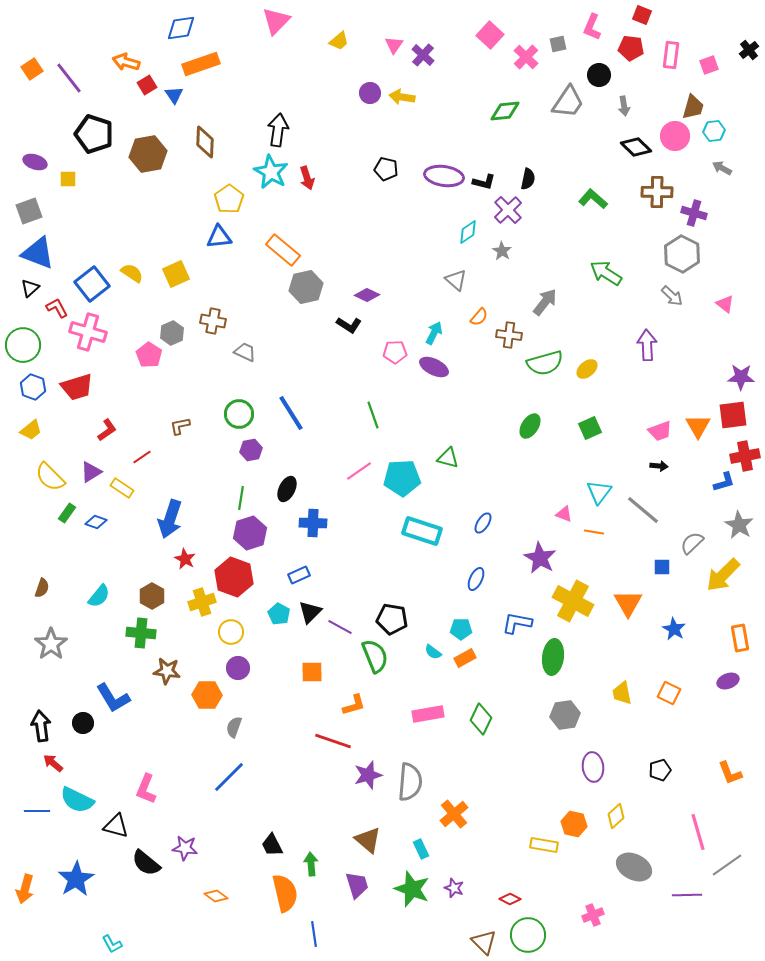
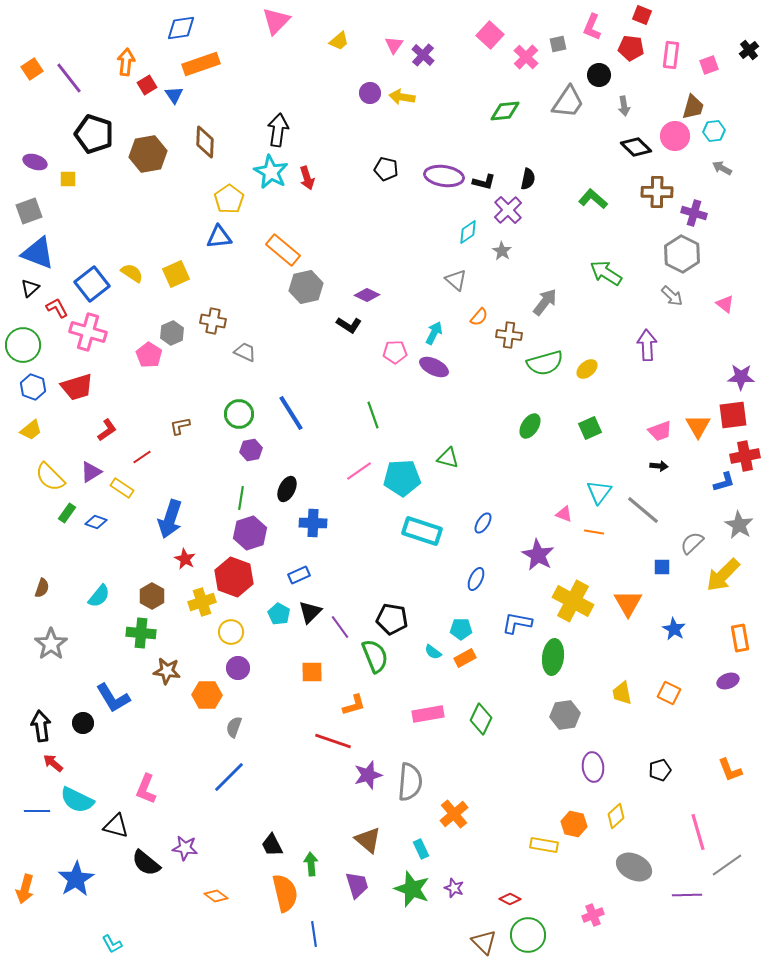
orange arrow at (126, 62): rotated 80 degrees clockwise
purple star at (540, 558): moved 2 px left, 3 px up
purple line at (340, 627): rotated 25 degrees clockwise
orange L-shape at (730, 773): moved 3 px up
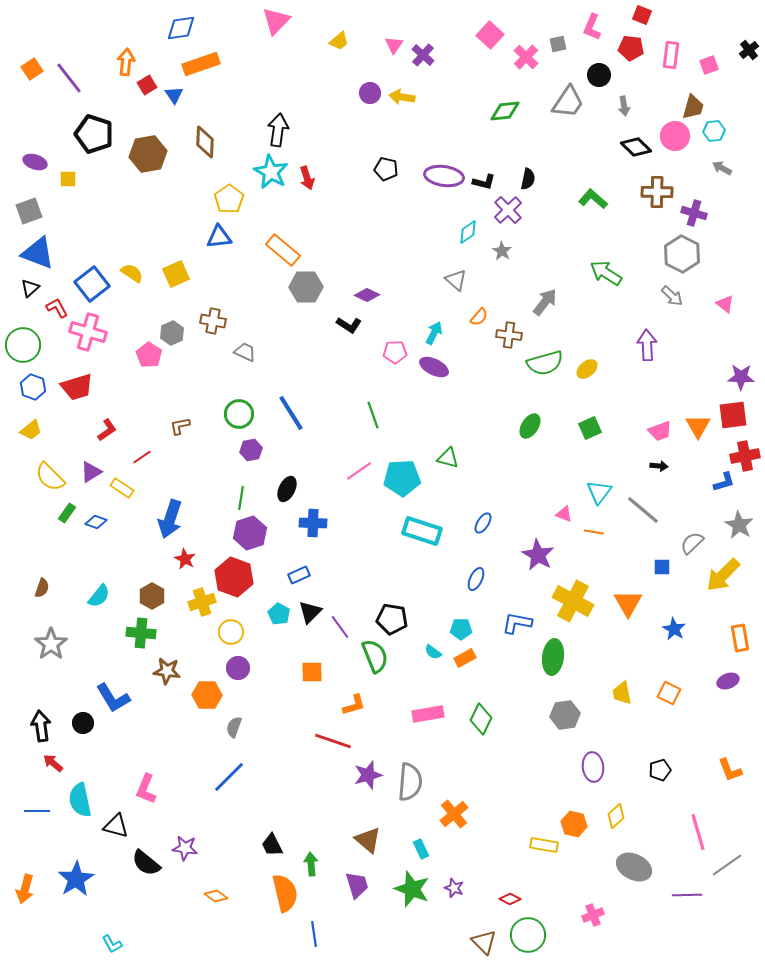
gray hexagon at (306, 287): rotated 12 degrees clockwise
cyan semicircle at (77, 800): moved 3 px right; rotated 52 degrees clockwise
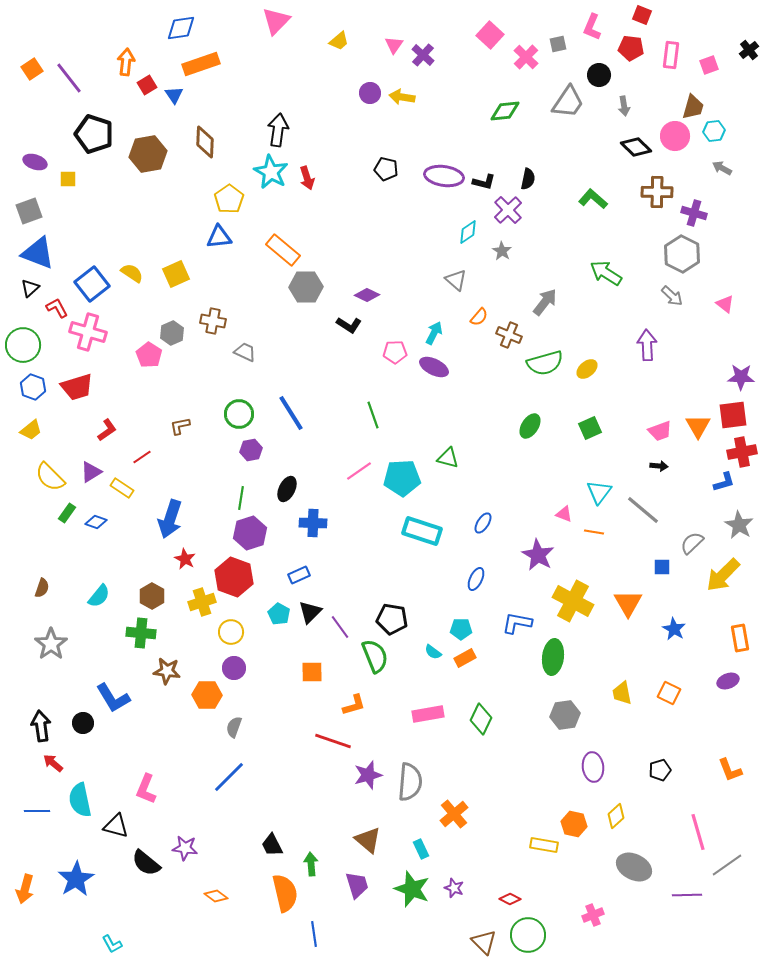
brown cross at (509, 335): rotated 15 degrees clockwise
red cross at (745, 456): moved 3 px left, 4 px up
purple circle at (238, 668): moved 4 px left
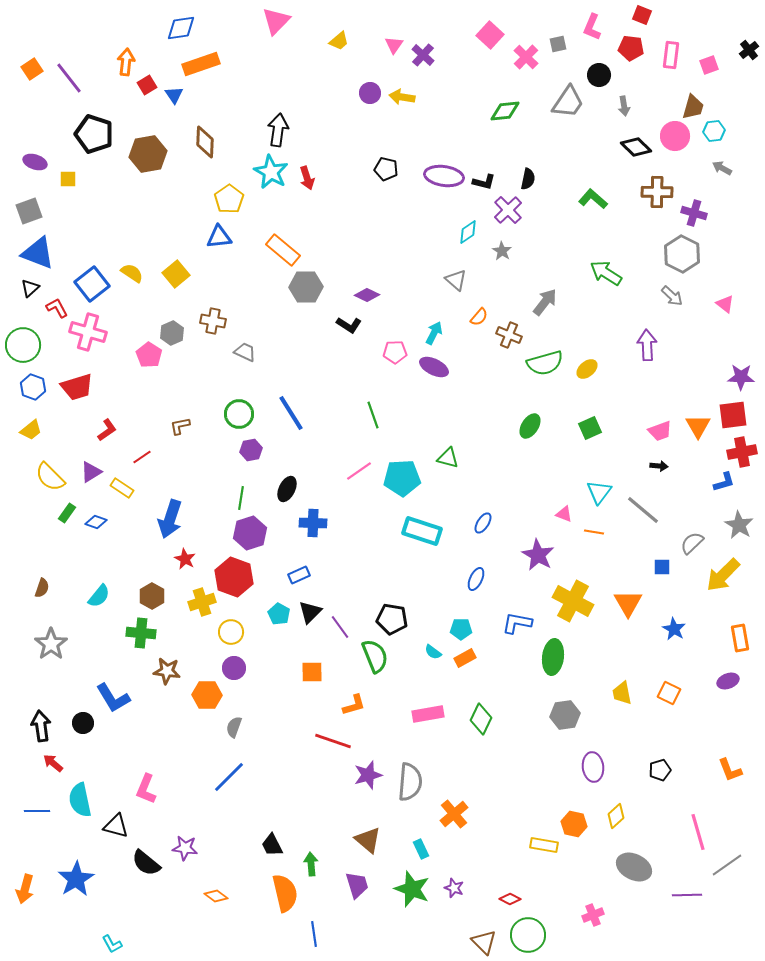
yellow square at (176, 274): rotated 16 degrees counterclockwise
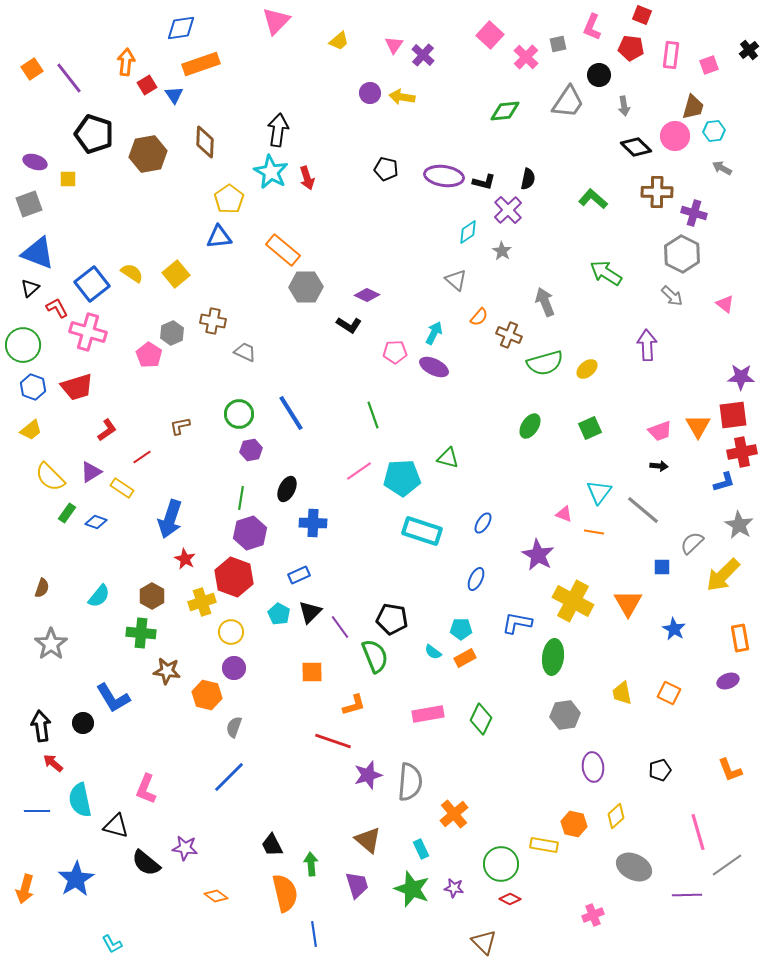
gray square at (29, 211): moved 7 px up
gray arrow at (545, 302): rotated 60 degrees counterclockwise
orange hexagon at (207, 695): rotated 12 degrees clockwise
purple star at (454, 888): rotated 12 degrees counterclockwise
green circle at (528, 935): moved 27 px left, 71 px up
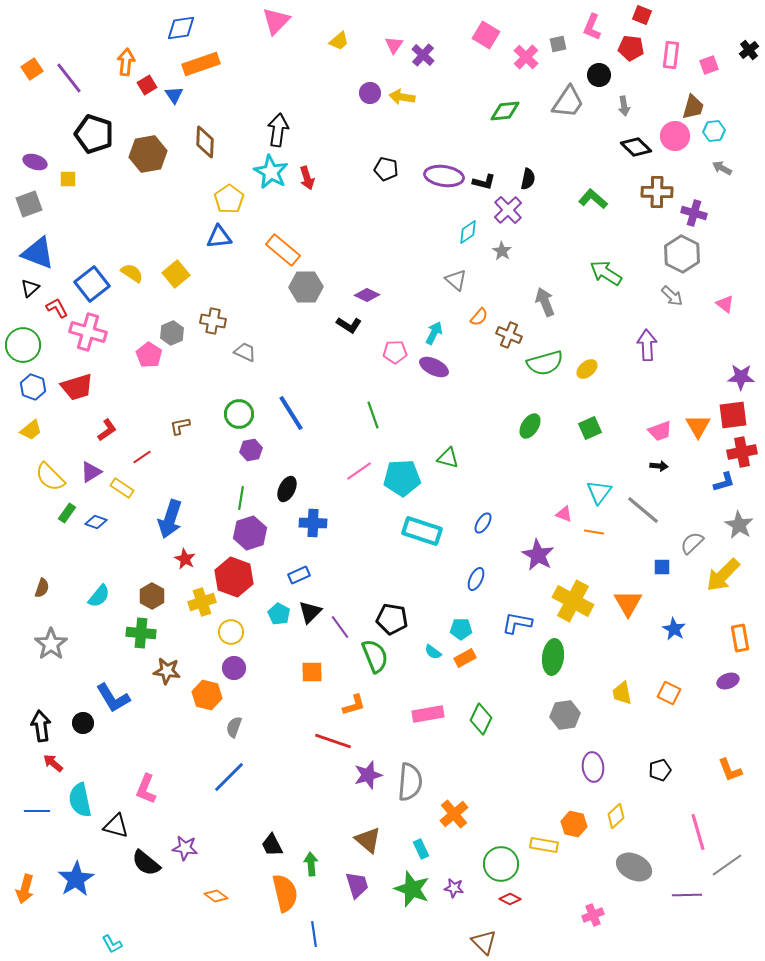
pink square at (490, 35): moved 4 px left; rotated 12 degrees counterclockwise
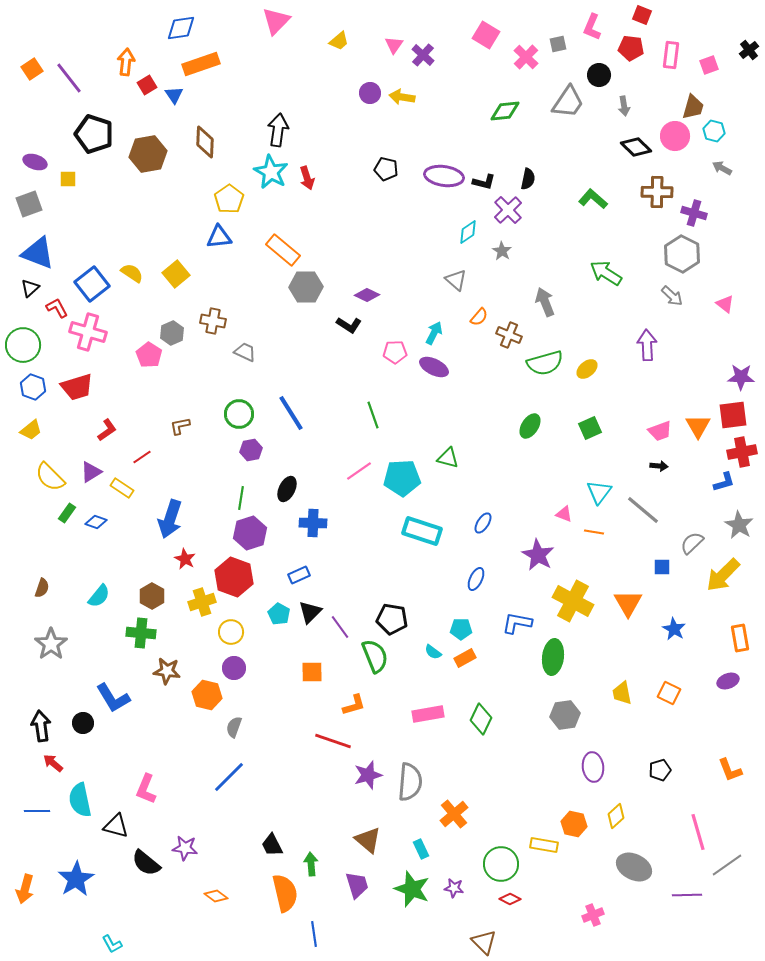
cyan hexagon at (714, 131): rotated 20 degrees clockwise
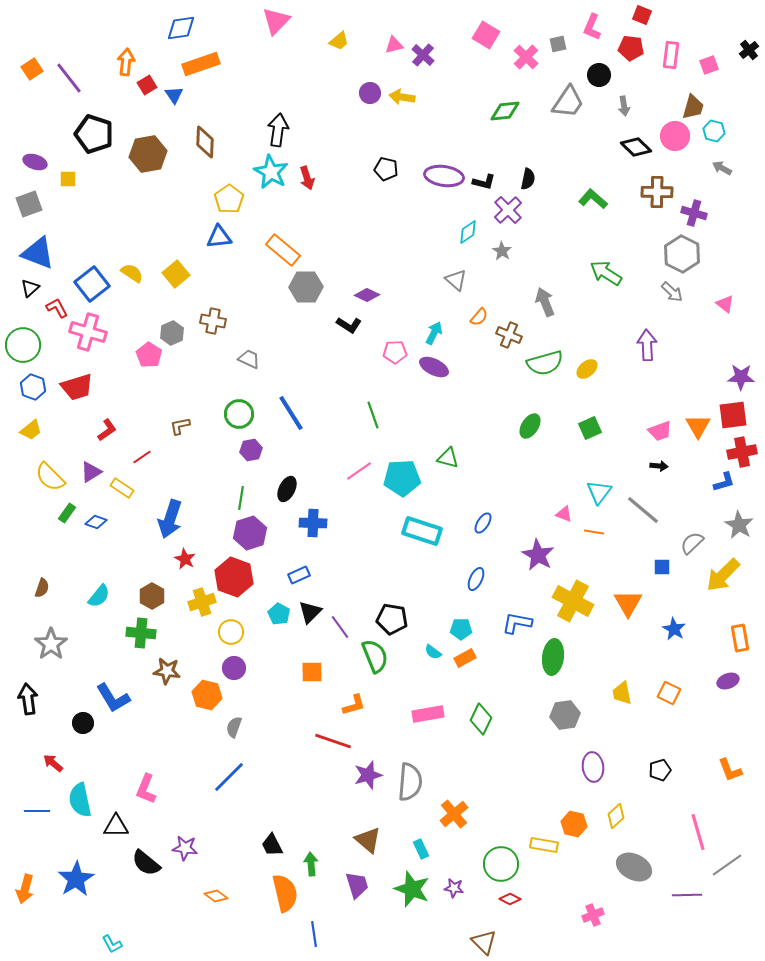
pink triangle at (394, 45): rotated 42 degrees clockwise
gray arrow at (672, 296): moved 4 px up
gray trapezoid at (245, 352): moved 4 px right, 7 px down
black arrow at (41, 726): moved 13 px left, 27 px up
black triangle at (116, 826): rotated 16 degrees counterclockwise
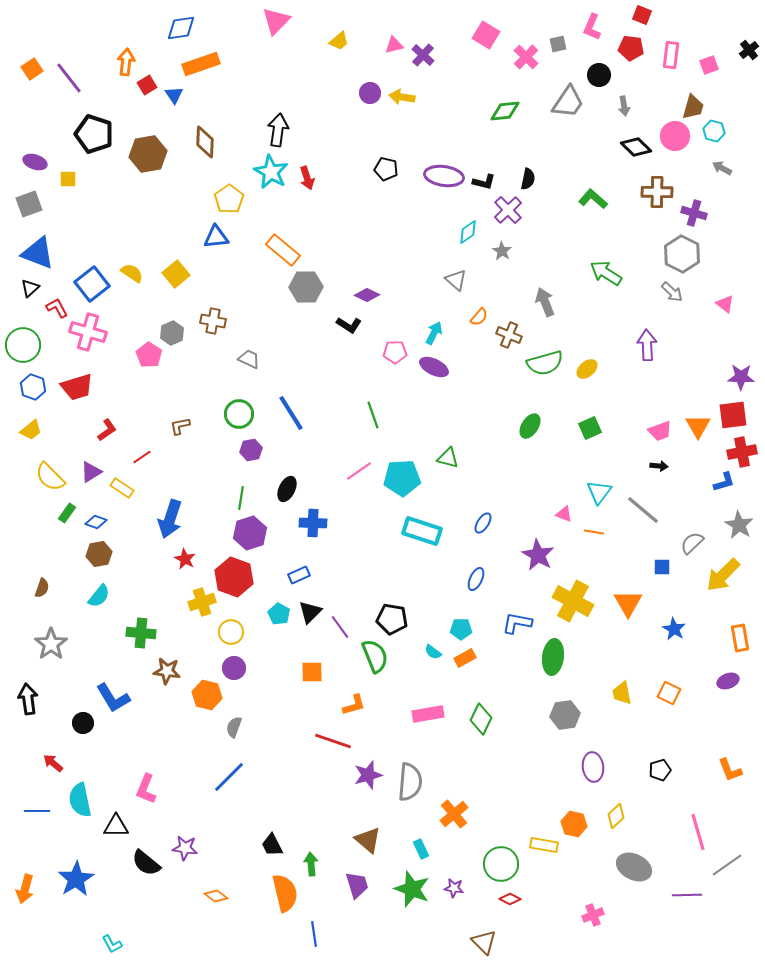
blue triangle at (219, 237): moved 3 px left
brown hexagon at (152, 596): moved 53 px left, 42 px up; rotated 20 degrees clockwise
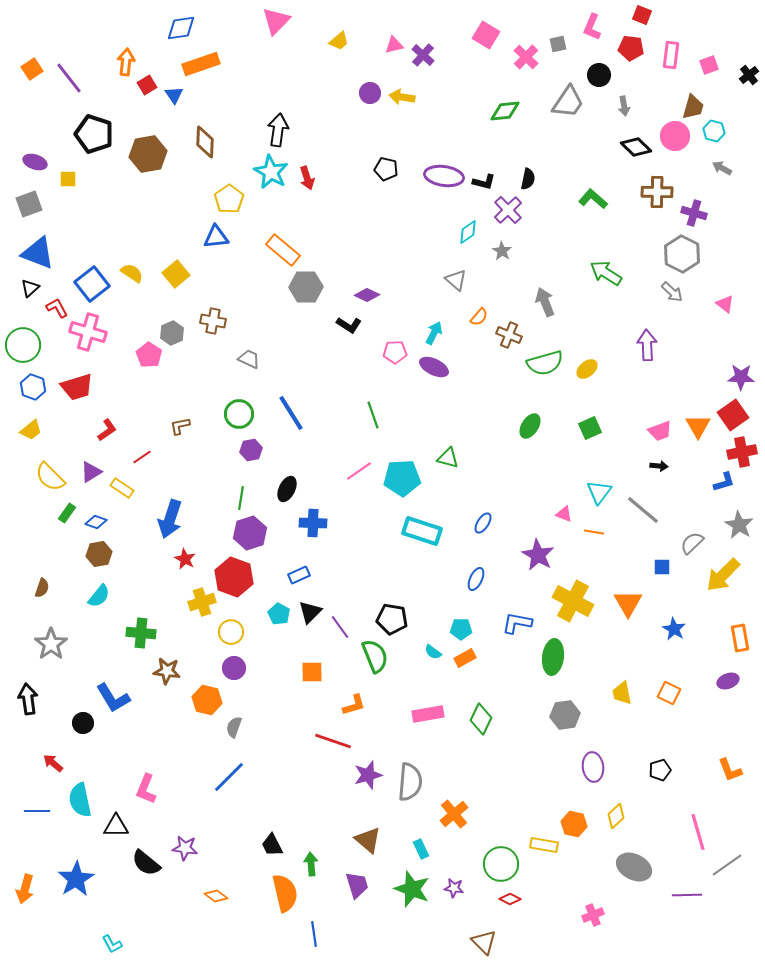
black cross at (749, 50): moved 25 px down
red square at (733, 415): rotated 28 degrees counterclockwise
orange hexagon at (207, 695): moved 5 px down
